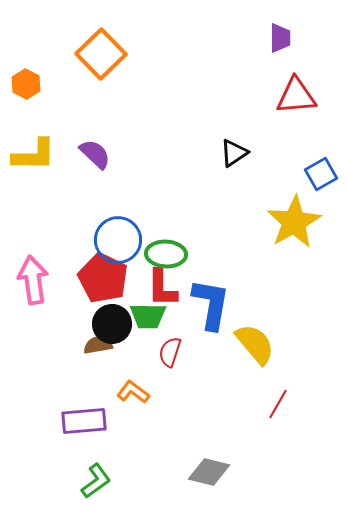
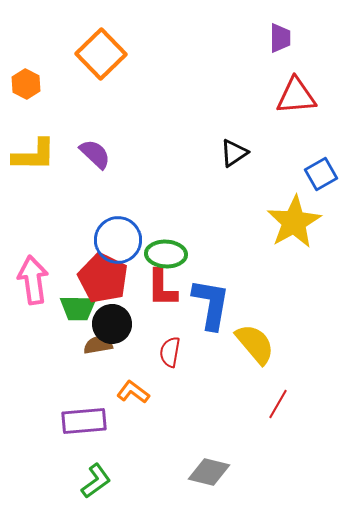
green trapezoid: moved 70 px left, 8 px up
red semicircle: rotated 8 degrees counterclockwise
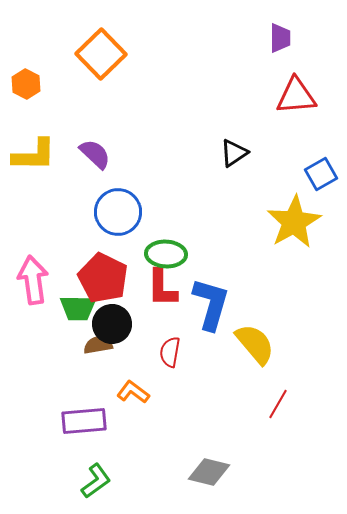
blue circle: moved 28 px up
blue L-shape: rotated 6 degrees clockwise
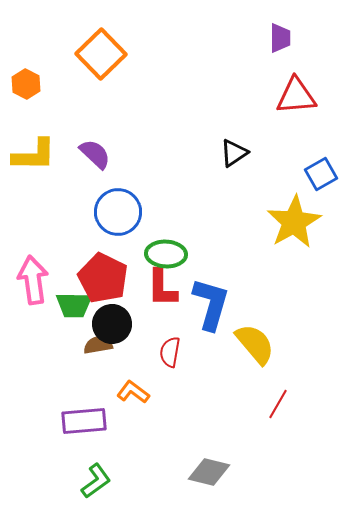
green trapezoid: moved 4 px left, 3 px up
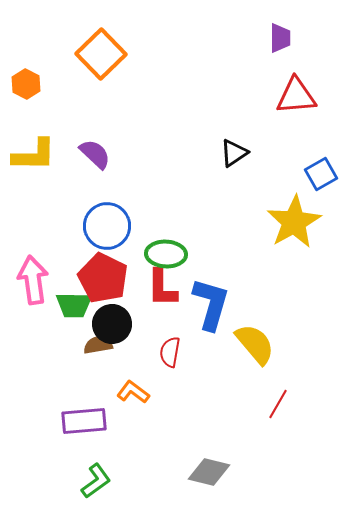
blue circle: moved 11 px left, 14 px down
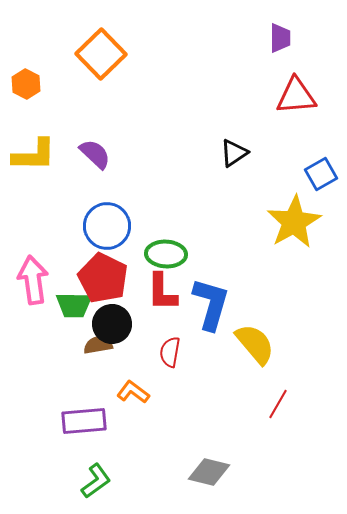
red L-shape: moved 4 px down
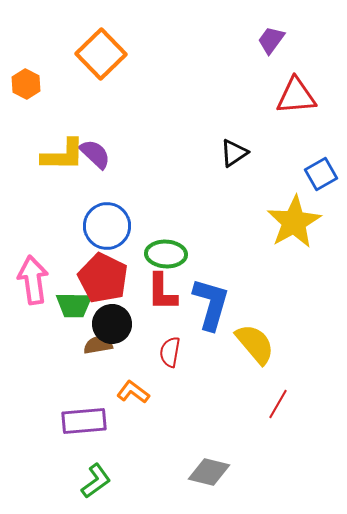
purple trapezoid: moved 9 px left, 2 px down; rotated 144 degrees counterclockwise
yellow L-shape: moved 29 px right
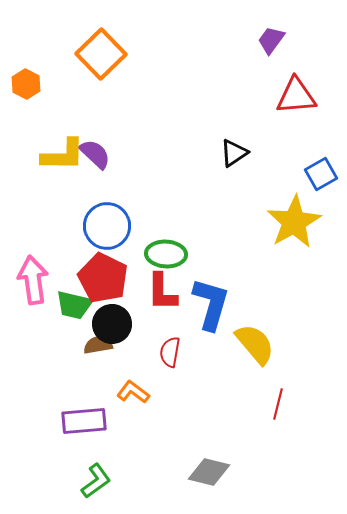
green trapezoid: rotated 12 degrees clockwise
red line: rotated 16 degrees counterclockwise
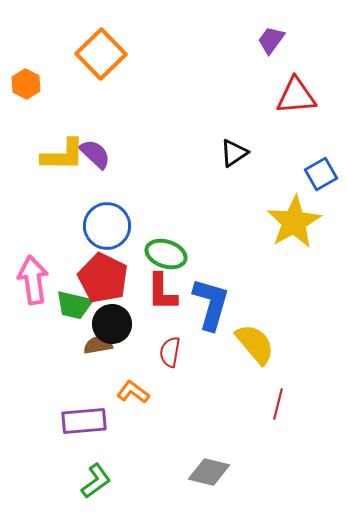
green ellipse: rotated 15 degrees clockwise
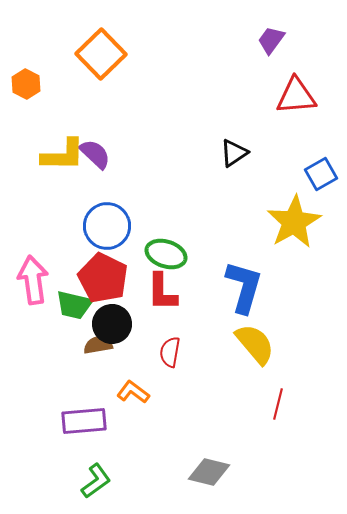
blue L-shape: moved 33 px right, 17 px up
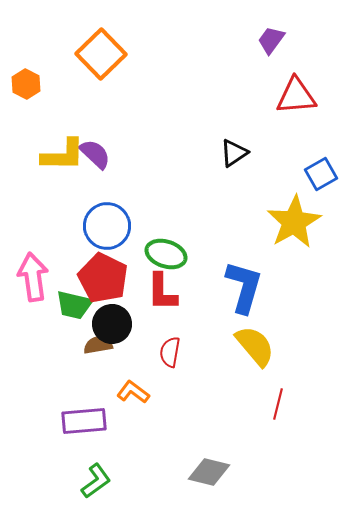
pink arrow: moved 3 px up
yellow semicircle: moved 2 px down
